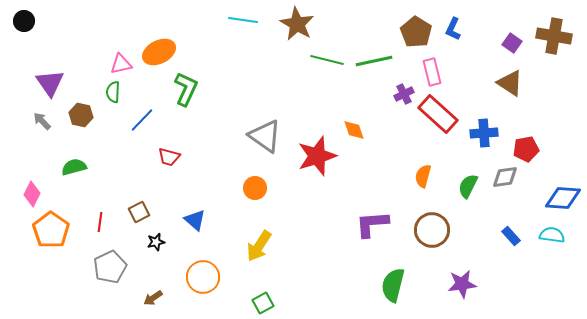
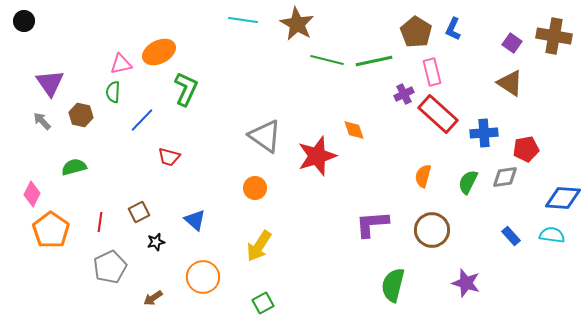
green semicircle at (468, 186): moved 4 px up
purple star at (462, 284): moved 4 px right, 1 px up; rotated 24 degrees clockwise
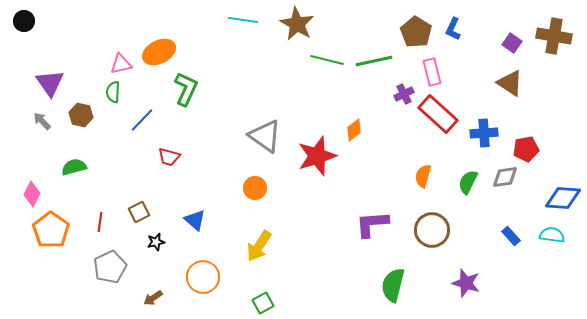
orange diamond at (354, 130): rotated 70 degrees clockwise
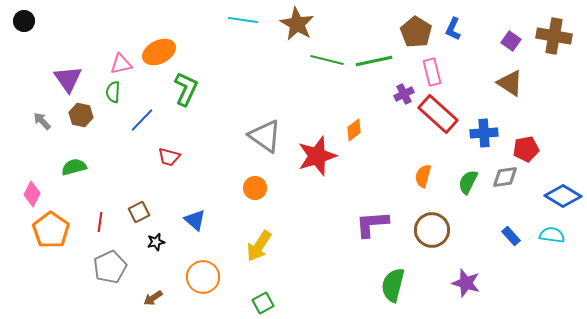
purple square at (512, 43): moved 1 px left, 2 px up
purple triangle at (50, 83): moved 18 px right, 4 px up
blue diamond at (563, 198): moved 2 px up; rotated 27 degrees clockwise
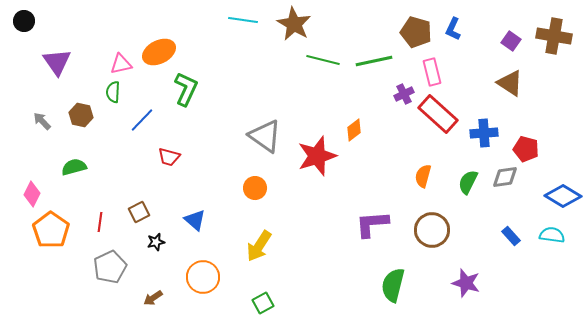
brown star at (297, 24): moved 3 px left
brown pentagon at (416, 32): rotated 16 degrees counterclockwise
green line at (327, 60): moved 4 px left
purple triangle at (68, 79): moved 11 px left, 17 px up
red pentagon at (526, 149): rotated 25 degrees clockwise
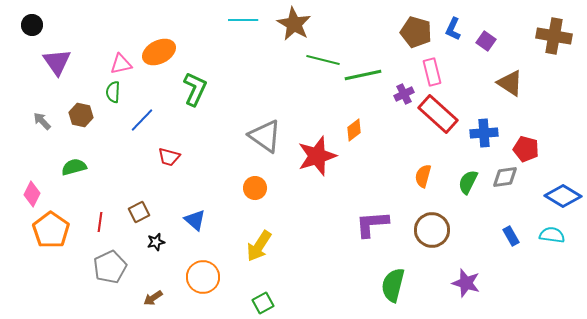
cyan line at (243, 20): rotated 8 degrees counterclockwise
black circle at (24, 21): moved 8 px right, 4 px down
purple square at (511, 41): moved 25 px left
green line at (374, 61): moved 11 px left, 14 px down
green L-shape at (186, 89): moved 9 px right
blue rectangle at (511, 236): rotated 12 degrees clockwise
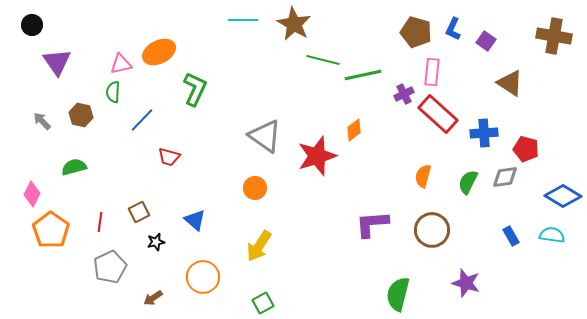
pink rectangle at (432, 72): rotated 20 degrees clockwise
green semicircle at (393, 285): moved 5 px right, 9 px down
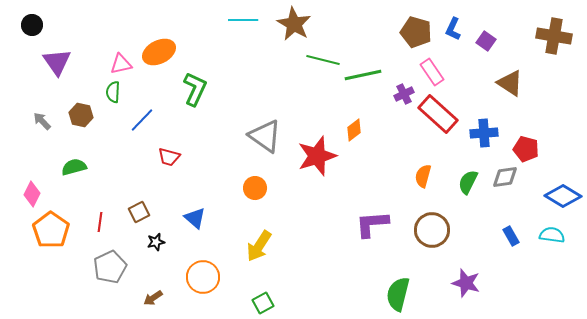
pink rectangle at (432, 72): rotated 40 degrees counterclockwise
blue triangle at (195, 220): moved 2 px up
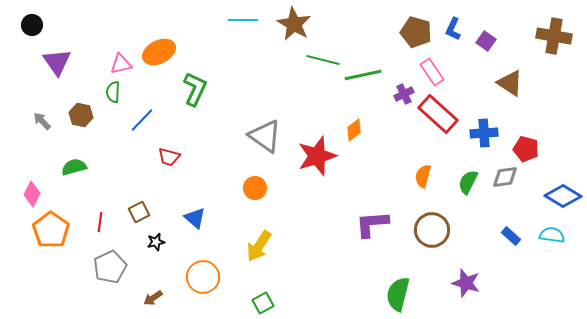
blue rectangle at (511, 236): rotated 18 degrees counterclockwise
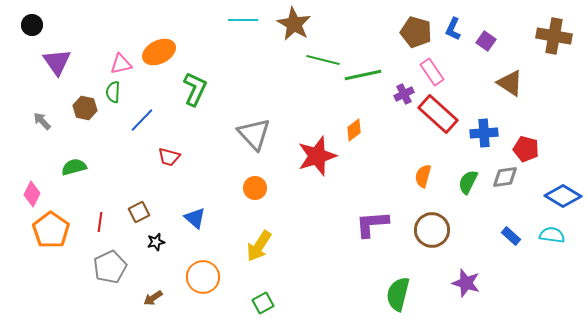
brown hexagon at (81, 115): moved 4 px right, 7 px up
gray triangle at (265, 136): moved 11 px left, 2 px up; rotated 12 degrees clockwise
